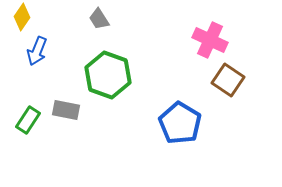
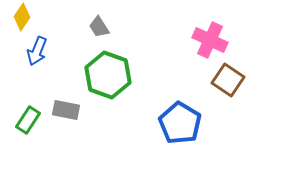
gray trapezoid: moved 8 px down
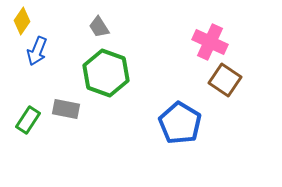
yellow diamond: moved 4 px down
pink cross: moved 2 px down
green hexagon: moved 2 px left, 2 px up
brown square: moved 3 px left
gray rectangle: moved 1 px up
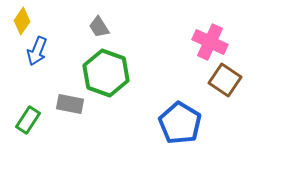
gray rectangle: moved 4 px right, 5 px up
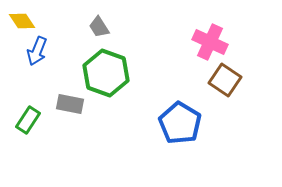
yellow diamond: rotated 68 degrees counterclockwise
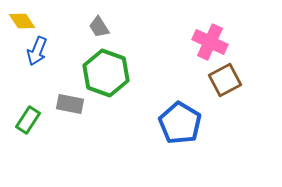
brown square: rotated 28 degrees clockwise
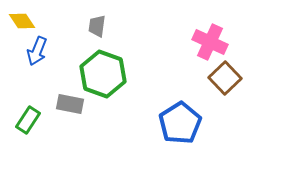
gray trapezoid: moved 2 px left, 1 px up; rotated 40 degrees clockwise
green hexagon: moved 3 px left, 1 px down
brown square: moved 2 px up; rotated 16 degrees counterclockwise
blue pentagon: rotated 9 degrees clockwise
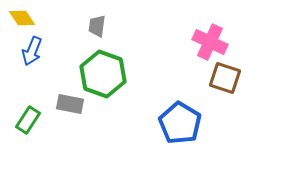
yellow diamond: moved 3 px up
blue arrow: moved 5 px left
brown square: rotated 28 degrees counterclockwise
blue pentagon: rotated 9 degrees counterclockwise
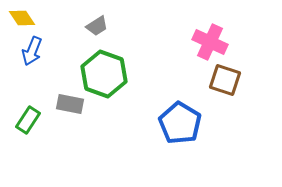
gray trapezoid: rotated 130 degrees counterclockwise
green hexagon: moved 1 px right
brown square: moved 2 px down
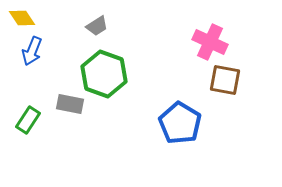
brown square: rotated 8 degrees counterclockwise
